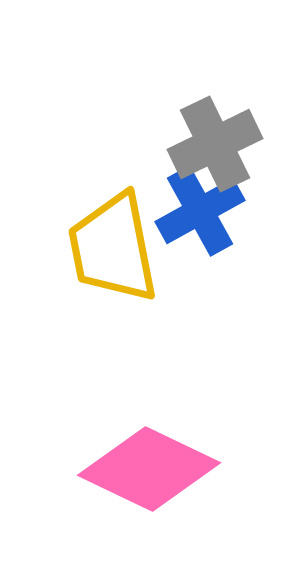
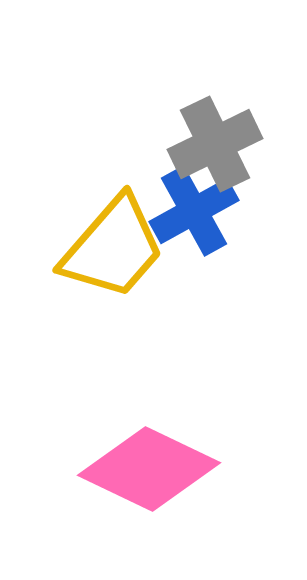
blue cross: moved 6 px left
yellow trapezoid: rotated 128 degrees counterclockwise
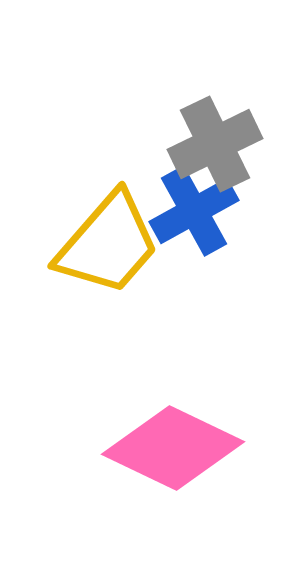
yellow trapezoid: moved 5 px left, 4 px up
pink diamond: moved 24 px right, 21 px up
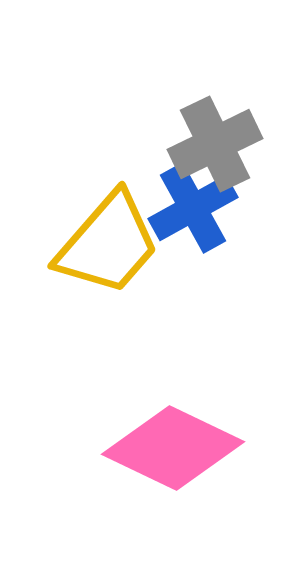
blue cross: moved 1 px left, 3 px up
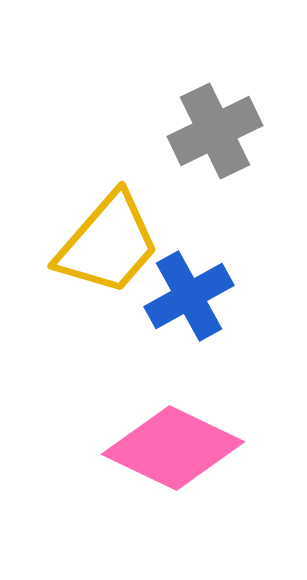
gray cross: moved 13 px up
blue cross: moved 4 px left, 88 px down
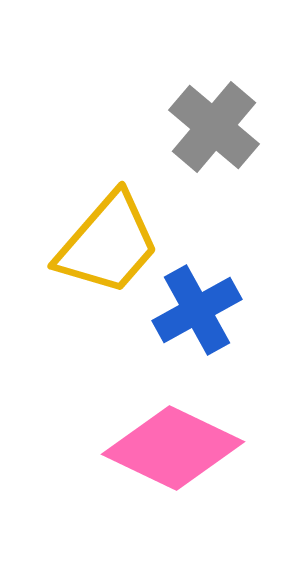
gray cross: moved 1 px left, 4 px up; rotated 24 degrees counterclockwise
blue cross: moved 8 px right, 14 px down
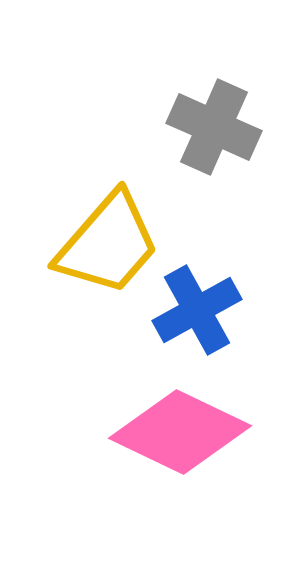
gray cross: rotated 16 degrees counterclockwise
pink diamond: moved 7 px right, 16 px up
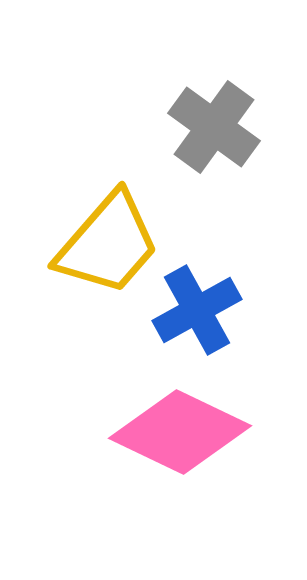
gray cross: rotated 12 degrees clockwise
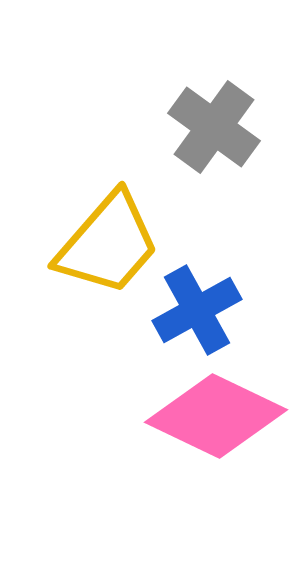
pink diamond: moved 36 px right, 16 px up
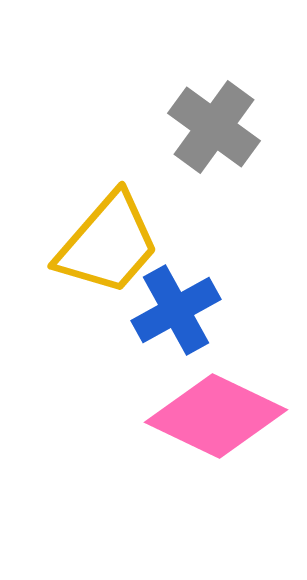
blue cross: moved 21 px left
